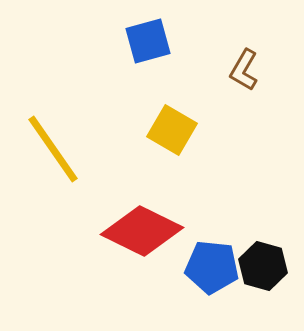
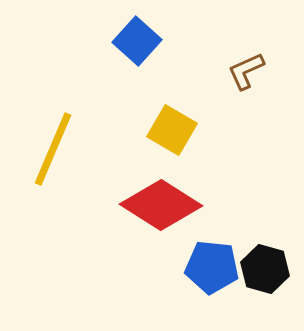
blue square: moved 11 px left; rotated 33 degrees counterclockwise
brown L-shape: moved 2 px right, 1 px down; rotated 36 degrees clockwise
yellow line: rotated 58 degrees clockwise
red diamond: moved 19 px right, 26 px up; rotated 6 degrees clockwise
black hexagon: moved 2 px right, 3 px down
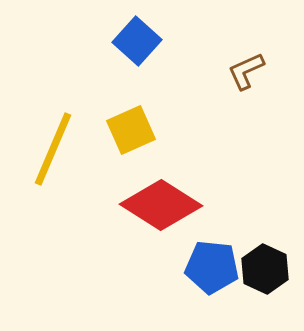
yellow square: moved 41 px left; rotated 36 degrees clockwise
black hexagon: rotated 9 degrees clockwise
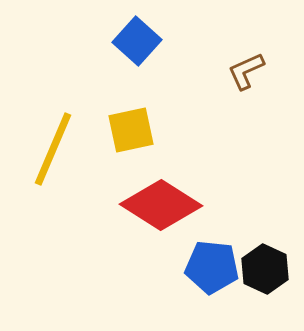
yellow square: rotated 12 degrees clockwise
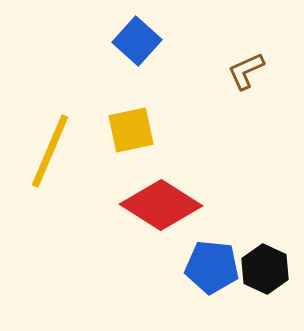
yellow line: moved 3 px left, 2 px down
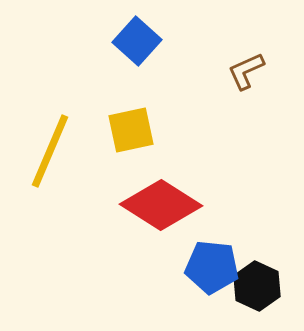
black hexagon: moved 8 px left, 17 px down
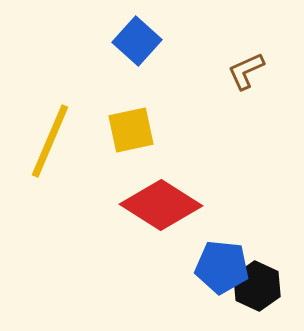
yellow line: moved 10 px up
blue pentagon: moved 10 px right
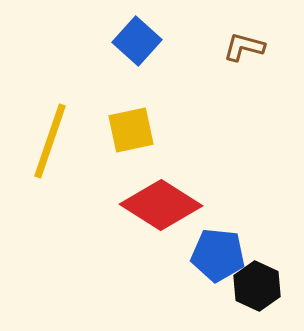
brown L-shape: moved 2 px left, 24 px up; rotated 39 degrees clockwise
yellow line: rotated 4 degrees counterclockwise
blue pentagon: moved 4 px left, 12 px up
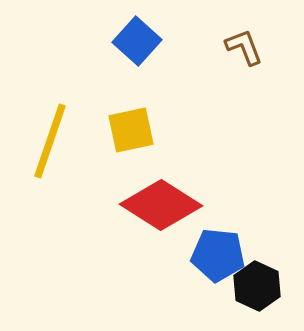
brown L-shape: rotated 54 degrees clockwise
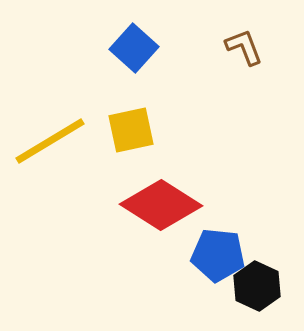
blue square: moved 3 px left, 7 px down
yellow line: rotated 40 degrees clockwise
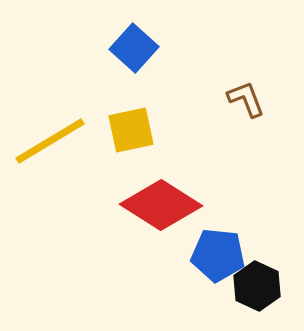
brown L-shape: moved 2 px right, 52 px down
